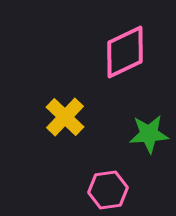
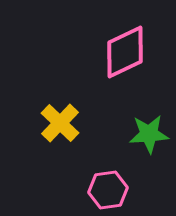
yellow cross: moved 5 px left, 6 px down
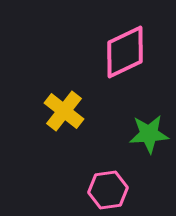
yellow cross: moved 4 px right, 12 px up; rotated 6 degrees counterclockwise
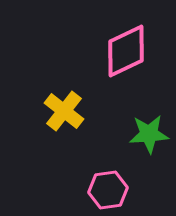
pink diamond: moved 1 px right, 1 px up
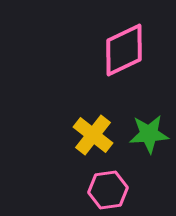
pink diamond: moved 2 px left, 1 px up
yellow cross: moved 29 px right, 24 px down
